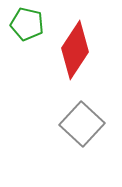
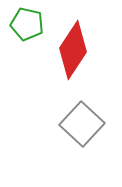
red diamond: moved 2 px left
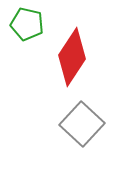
red diamond: moved 1 px left, 7 px down
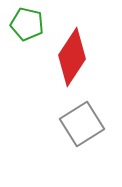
gray square: rotated 15 degrees clockwise
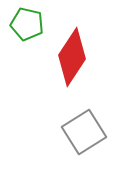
gray square: moved 2 px right, 8 px down
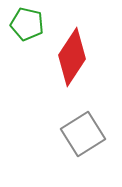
gray square: moved 1 px left, 2 px down
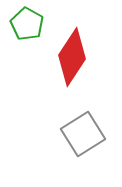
green pentagon: rotated 16 degrees clockwise
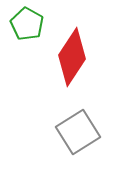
gray square: moved 5 px left, 2 px up
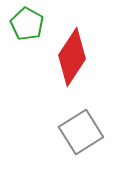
gray square: moved 3 px right
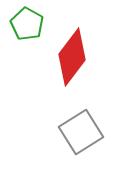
red diamond: rotated 4 degrees clockwise
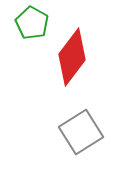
green pentagon: moved 5 px right, 1 px up
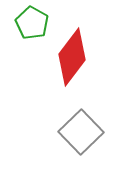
gray square: rotated 12 degrees counterclockwise
